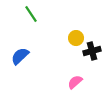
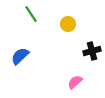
yellow circle: moved 8 px left, 14 px up
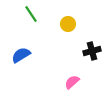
blue semicircle: moved 1 px right, 1 px up; rotated 12 degrees clockwise
pink semicircle: moved 3 px left
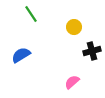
yellow circle: moved 6 px right, 3 px down
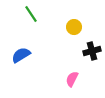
pink semicircle: moved 3 px up; rotated 21 degrees counterclockwise
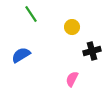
yellow circle: moved 2 px left
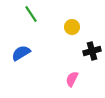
blue semicircle: moved 2 px up
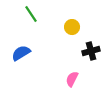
black cross: moved 1 px left
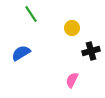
yellow circle: moved 1 px down
pink semicircle: moved 1 px down
